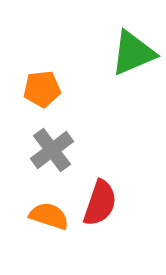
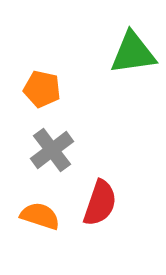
green triangle: rotated 15 degrees clockwise
orange pentagon: rotated 18 degrees clockwise
orange semicircle: moved 9 px left
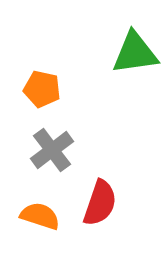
green triangle: moved 2 px right
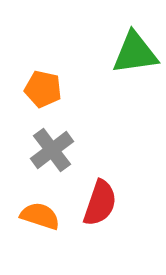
orange pentagon: moved 1 px right
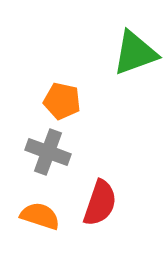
green triangle: rotated 12 degrees counterclockwise
orange pentagon: moved 19 px right, 12 px down
gray cross: moved 4 px left, 2 px down; rotated 33 degrees counterclockwise
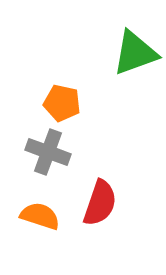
orange pentagon: moved 2 px down
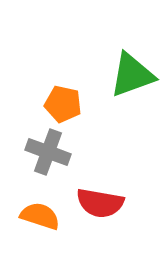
green triangle: moved 3 px left, 22 px down
orange pentagon: moved 1 px right, 1 px down
red semicircle: rotated 81 degrees clockwise
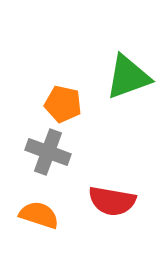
green triangle: moved 4 px left, 2 px down
red semicircle: moved 12 px right, 2 px up
orange semicircle: moved 1 px left, 1 px up
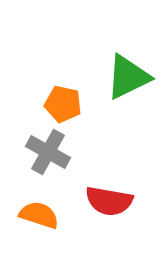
green triangle: rotated 6 degrees counterclockwise
gray cross: rotated 9 degrees clockwise
red semicircle: moved 3 px left
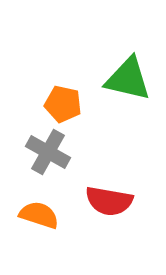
green triangle: moved 2 px down; rotated 39 degrees clockwise
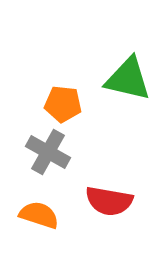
orange pentagon: rotated 6 degrees counterclockwise
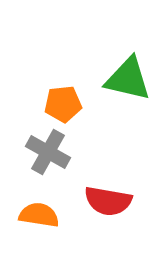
orange pentagon: rotated 12 degrees counterclockwise
red semicircle: moved 1 px left
orange semicircle: rotated 9 degrees counterclockwise
